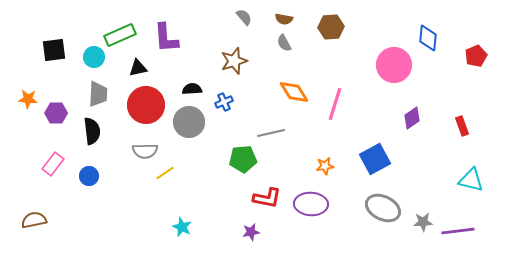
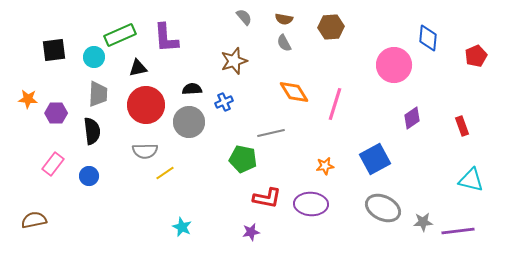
green pentagon at (243, 159): rotated 16 degrees clockwise
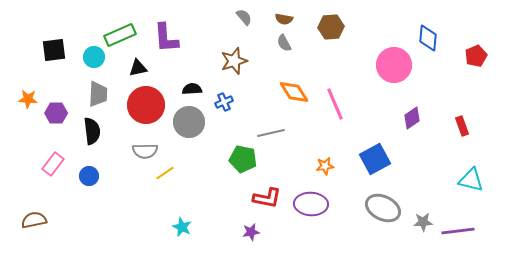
pink line at (335, 104): rotated 40 degrees counterclockwise
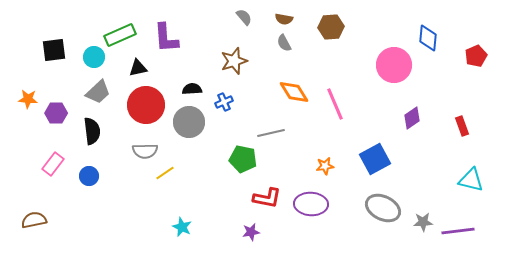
gray trapezoid at (98, 94): moved 2 px up; rotated 44 degrees clockwise
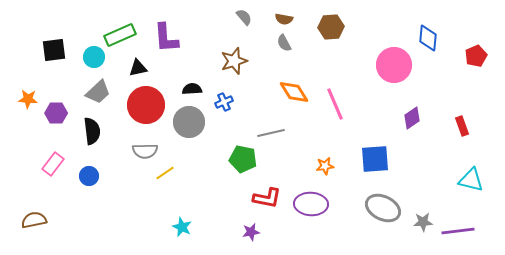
blue square at (375, 159): rotated 24 degrees clockwise
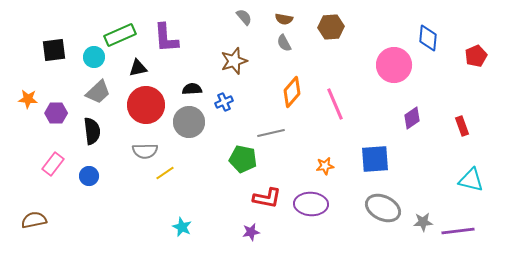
orange diamond at (294, 92): moved 2 px left; rotated 72 degrees clockwise
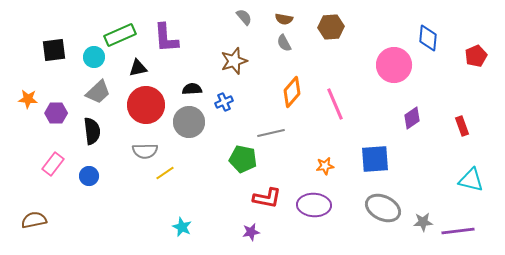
purple ellipse at (311, 204): moved 3 px right, 1 px down
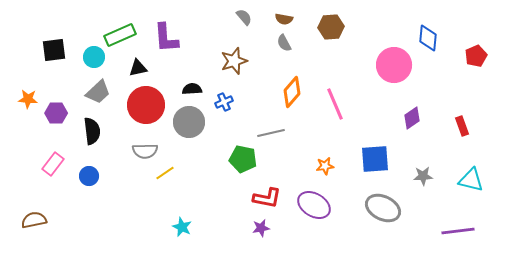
purple ellipse at (314, 205): rotated 28 degrees clockwise
gray star at (423, 222): moved 46 px up
purple star at (251, 232): moved 10 px right, 4 px up
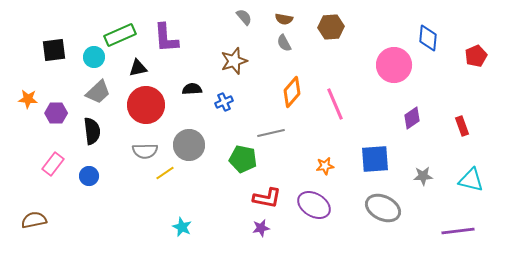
gray circle at (189, 122): moved 23 px down
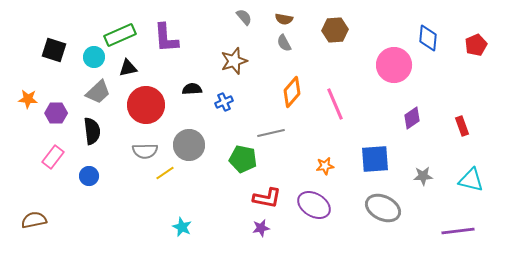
brown hexagon at (331, 27): moved 4 px right, 3 px down
black square at (54, 50): rotated 25 degrees clockwise
red pentagon at (476, 56): moved 11 px up
black triangle at (138, 68): moved 10 px left
pink rectangle at (53, 164): moved 7 px up
